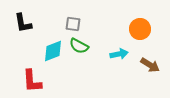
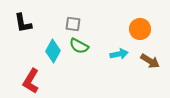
cyan diamond: rotated 40 degrees counterclockwise
brown arrow: moved 4 px up
red L-shape: moved 1 px left; rotated 35 degrees clockwise
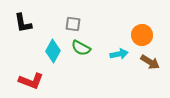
orange circle: moved 2 px right, 6 px down
green semicircle: moved 2 px right, 2 px down
brown arrow: moved 1 px down
red L-shape: rotated 100 degrees counterclockwise
